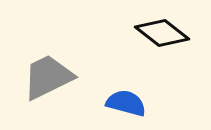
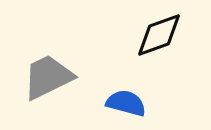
black diamond: moved 3 px left, 2 px down; rotated 58 degrees counterclockwise
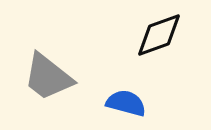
gray trapezoid: rotated 116 degrees counterclockwise
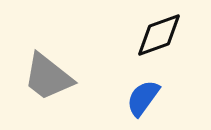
blue semicircle: moved 17 px right, 5 px up; rotated 69 degrees counterclockwise
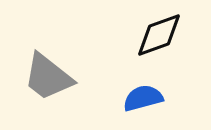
blue semicircle: rotated 39 degrees clockwise
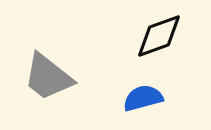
black diamond: moved 1 px down
